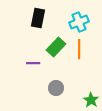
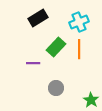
black rectangle: rotated 48 degrees clockwise
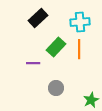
black rectangle: rotated 12 degrees counterclockwise
cyan cross: moved 1 px right; rotated 18 degrees clockwise
green star: rotated 14 degrees clockwise
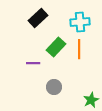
gray circle: moved 2 px left, 1 px up
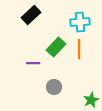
black rectangle: moved 7 px left, 3 px up
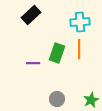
green rectangle: moved 1 px right, 6 px down; rotated 24 degrees counterclockwise
gray circle: moved 3 px right, 12 px down
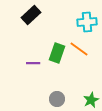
cyan cross: moved 7 px right
orange line: rotated 54 degrees counterclockwise
